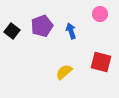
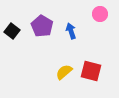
purple pentagon: rotated 20 degrees counterclockwise
red square: moved 10 px left, 9 px down
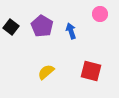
black square: moved 1 px left, 4 px up
yellow semicircle: moved 18 px left
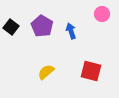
pink circle: moved 2 px right
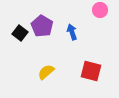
pink circle: moved 2 px left, 4 px up
black square: moved 9 px right, 6 px down
blue arrow: moved 1 px right, 1 px down
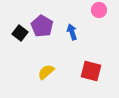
pink circle: moved 1 px left
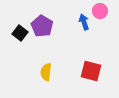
pink circle: moved 1 px right, 1 px down
blue arrow: moved 12 px right, 10 px up
yellow semicircle: rotated 42 degrees counterclockwise
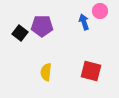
purple pentagon: rotated 30 degrees counterclockwise
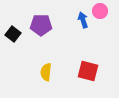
blue arrow: moved 1 px left, 2 px up
purple pentagon: moved 1 px left, 1 px up
black square: moved 7 px left, 1 px down
red square: moved 3 px left
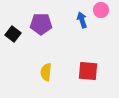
pink circle: moved 1 px right, 1 px up
blue arrow: moved 1 px left
purple pentagon: moved 1 px up
red square: rotated 10 degrees counterclockwise
